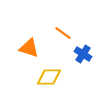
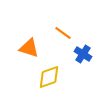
yellow diamond: rotated 20 degrees counterclockwise
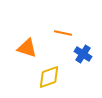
orange line: rotated 24 degrees counterclockwise
orange triangle: moved 2 px left
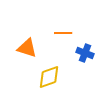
orange line: rotated 12 degrees counterclockwise
blue cross: moved 2 px right, 1 px up; rotated 12 degrees counterclockwise
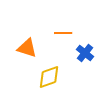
blue cross: rotated 18 degrees clockwise
